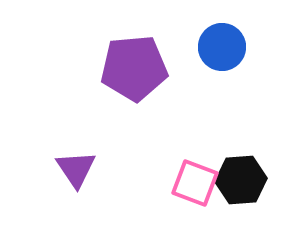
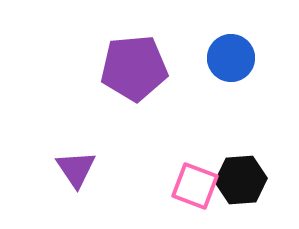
blue circle: moved 9 px right, 11 px down
pink square: moved 3 px down
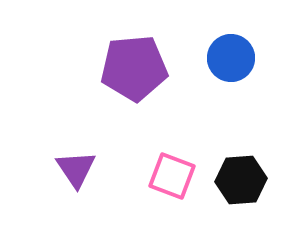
pink square: moved 23 px left, 10 px up
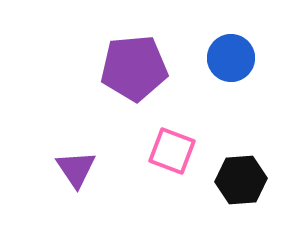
pink square: moved 25 px up
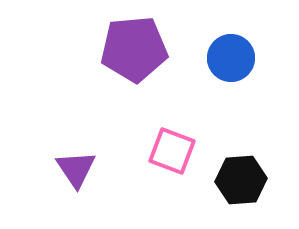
purple pentagon: moved 19 px up
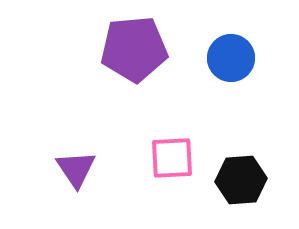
pink square: moved 7 px down; rotated 24 degrees counterclockwise
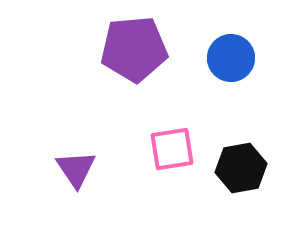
pink square: moved 9 px up; rotated 6 degrees counterclockwise
black hexagon: moved 12 px up; rotated 6 degrees counterclockwise
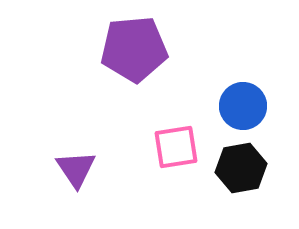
blue circle: moved 12 px right, 48 px down
pink square: moved 4 px right, 2 px up
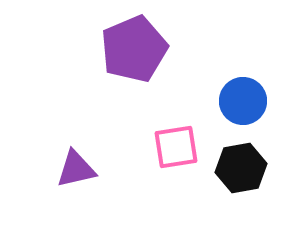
purple pentagon: rotated 18 degrees counterclockwise
blue circle: moved 5 px up
purple triangle: rotated 51 degrees clockwise
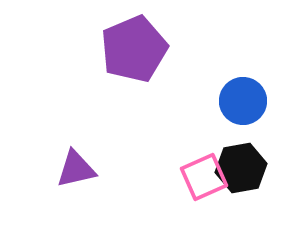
pink square: moved 28 px right, 30 px down; rotated 15 degrees counterclockwise
